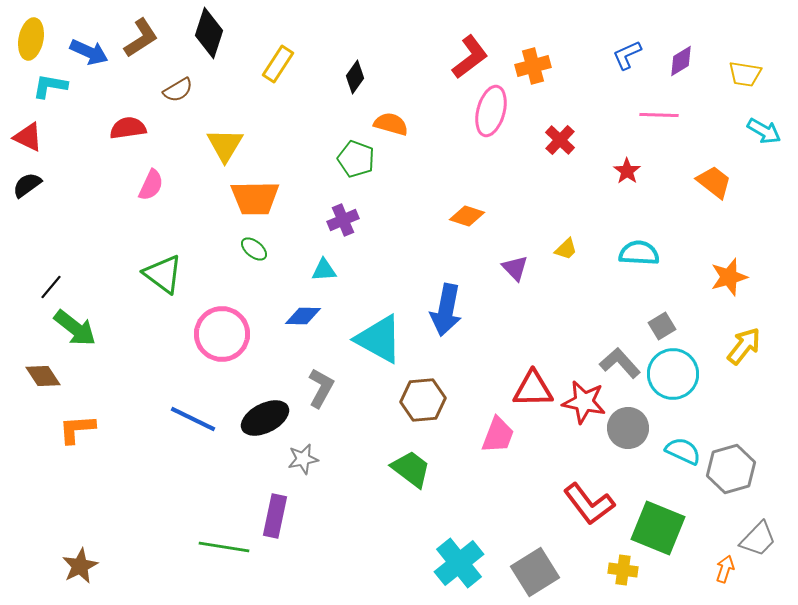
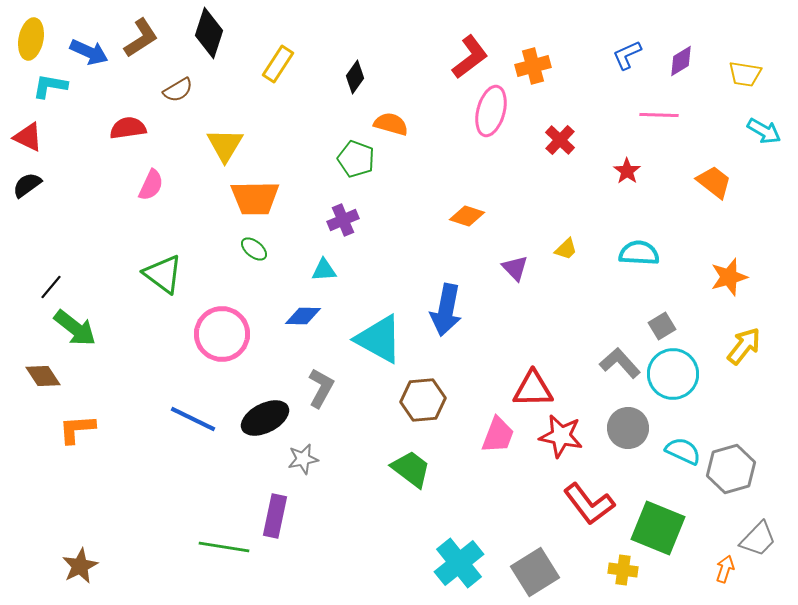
red star at (584, 402): moved 23 px left, 34 px down
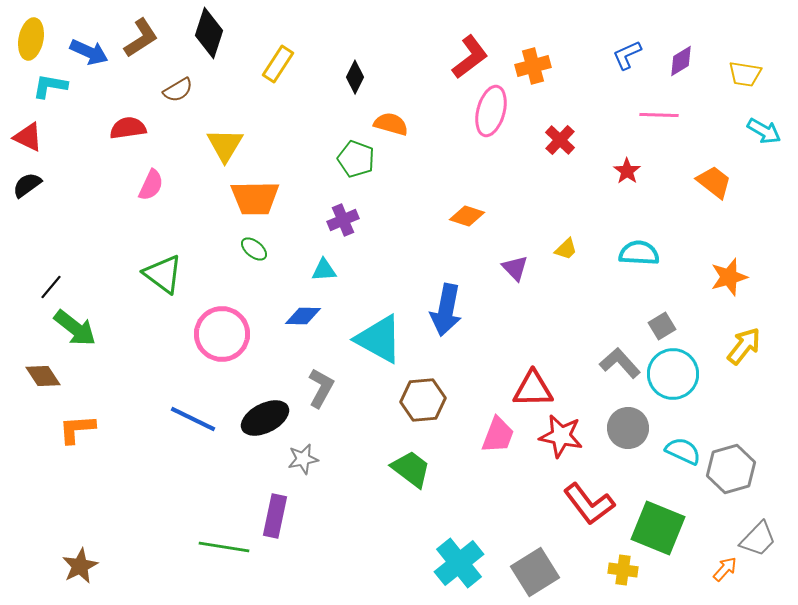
black diamond at (355, 77): rotated 8 degrees counterclockwise
orange arrow at (725, 569): rotated 24 degrees clockwise
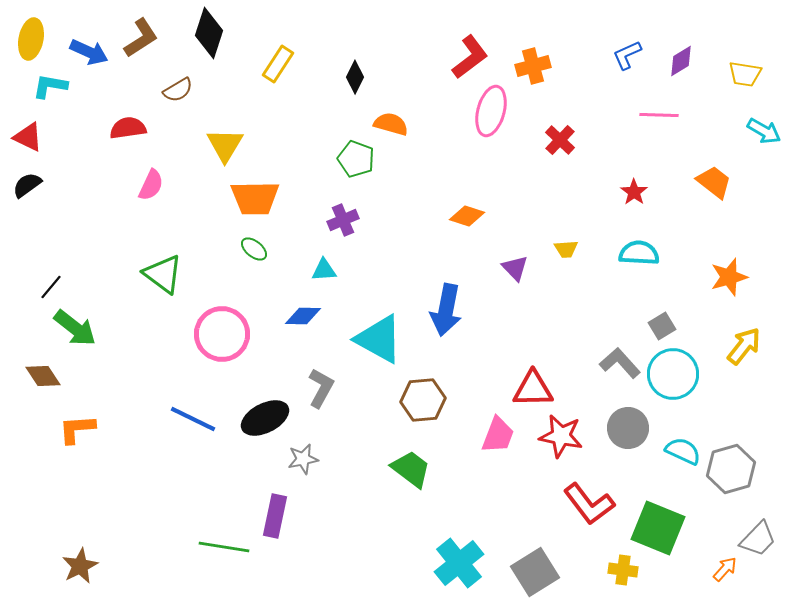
red star at (627, 171): moved 7 px right, 21 px down
yellow trapezoid at (566, 249): rotated 40 degrees clockwise
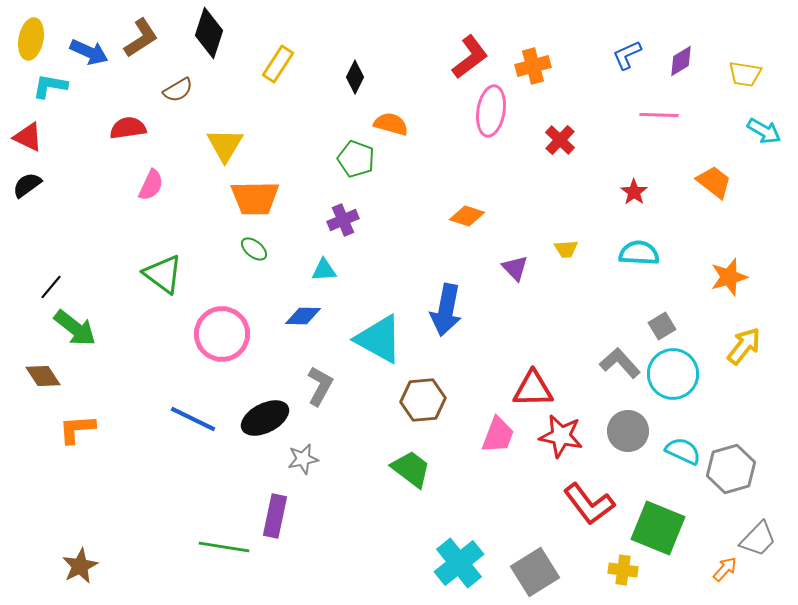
pink ellipse at (491, 111): rotated 6 degrees counterclockwise
gray L-shape at (321, 388): moved 1 px left, 2 px up
gray circle at (628, 428): moved 3 px down
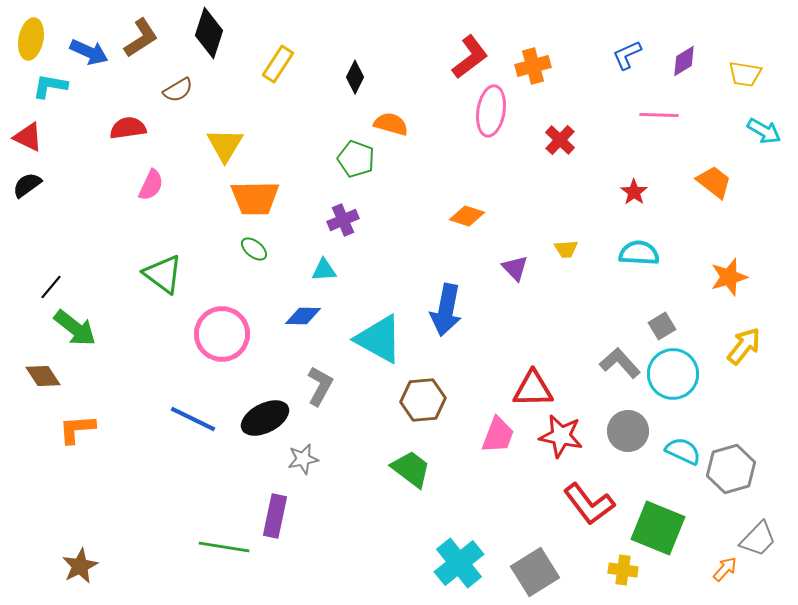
purple diamond at (681, 61): moved 3 px right
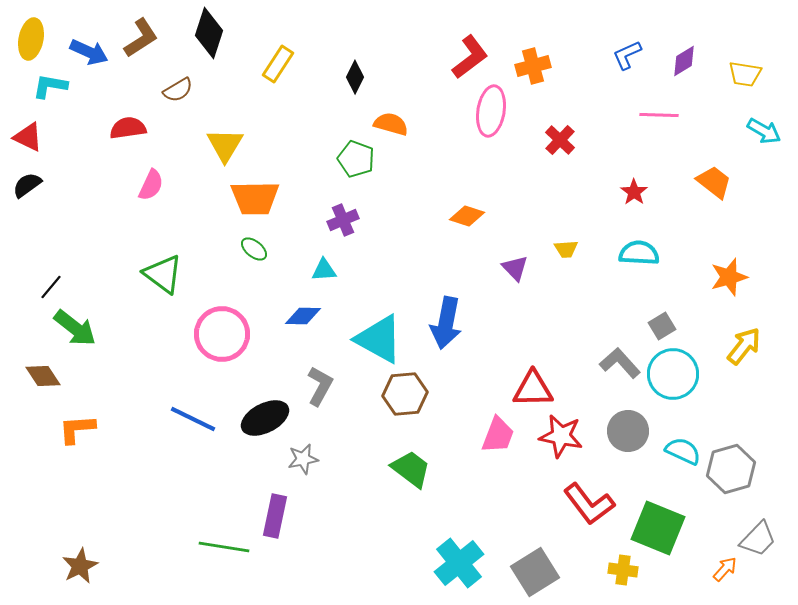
blue arrow at (446, 310): moved 13 px down
brown hexagon at (423, 400): moved 18 px left, 6 px up
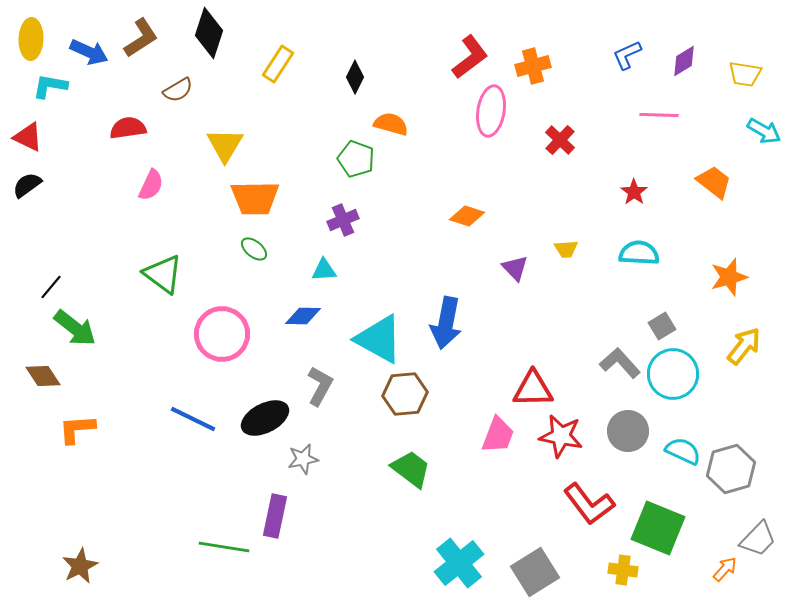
yellow ellipse at (31, 39): rotated 9 degrees counterclockwise
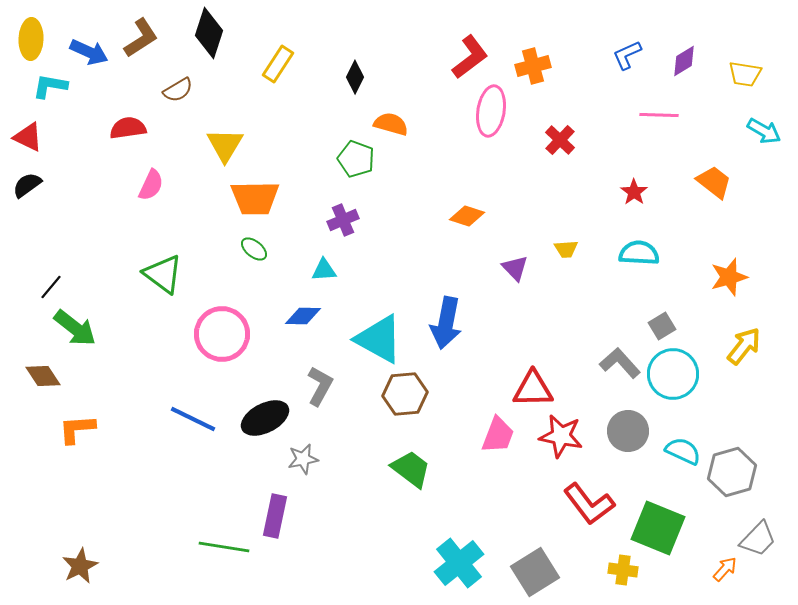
gray hexagon at (731, 469): moved 1 px right, 3 px down
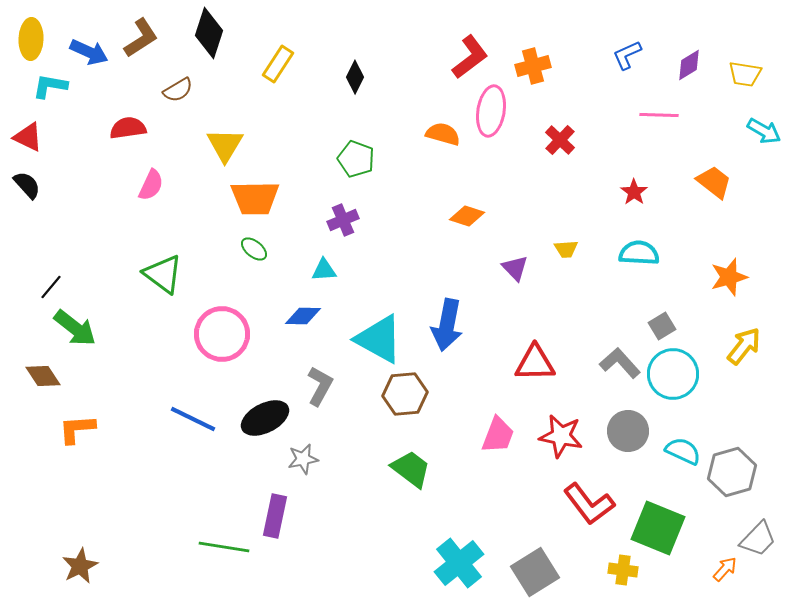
purple diamond at (684, 61): moved 5 px right, 4 px down
orange semicircle at (391, 124): moved 52 px right, 10 px down
black semicircle at (27, 185): rotated 84 degrees clockwise
blue arrow at (446, 323): moved 1 px right, 2 px down
red triangle at (533, 389): moved 2 px right, 26 px up
